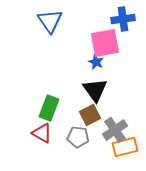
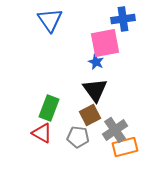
blue triangle: moved 1 px up
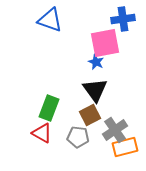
blue triangle: rotated 36 degrees counterclockwise
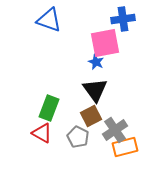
blue triangle: moved 1 px left
brown square: moved 1 px right, 1 px down
gray pentagon: rotated 20 degrees clockwise
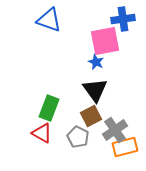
pink square: moved 2 px up
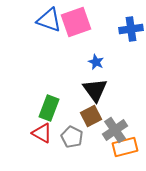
blue cross: moved 8 px right, 10 px down
pink square: moved 29 px left, 19 px up; rotated 8 degrees counterclockwise
gray pentagon: moved 6 px left
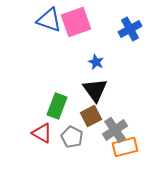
blue cross: moved 1 px left; rotated 20 degrees counterclockwise
green rectangle: moved 8 px right, 2 px up
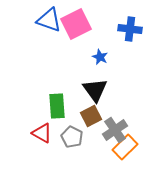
pink square: moved 2 px down; rotated 8 degrees counterclockwise
blue cross: rotated 35 degrees clockwise
blue star: moved 4 px right, 5 px up
green rectangle: rotated 25 degrees counterclockwise
orange rectangle: rotated 30 degrees counterclockwise
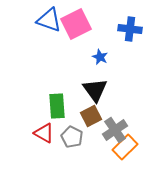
red triangle: moved 2 px right
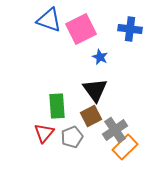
pink square: moved 5 px right, 5 px down
red triangle: rotated 40 degrees clockwise
gray pentagon: rotated 25 degrees clockwise
